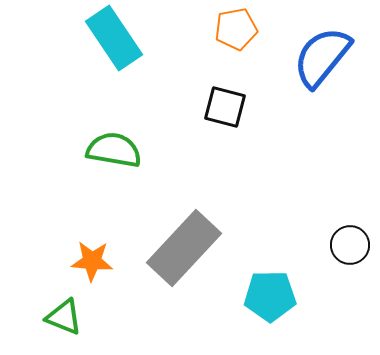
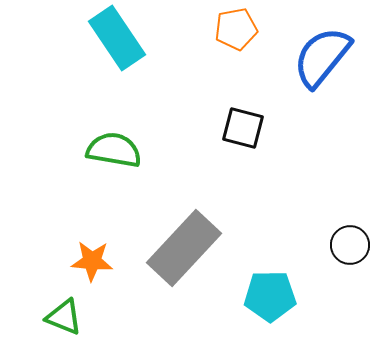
cyan rectangle: moved 3 px right
black square: moved 18 px right, 21 px down
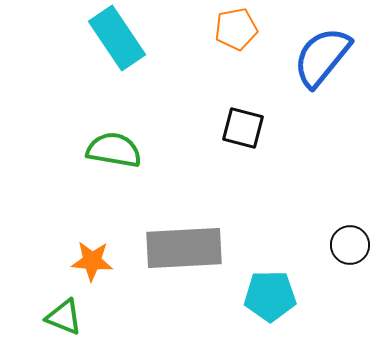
gray rectangle: rotated 44 degrees clockwise
